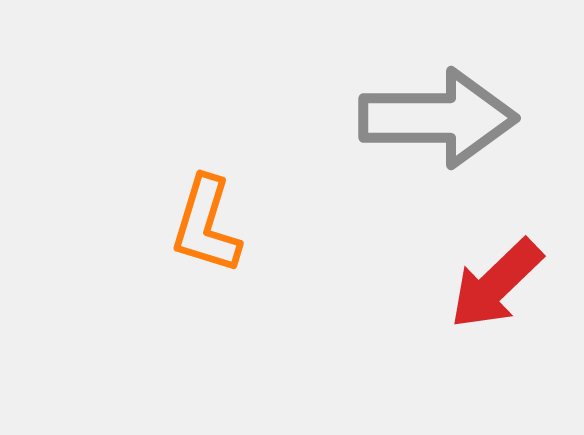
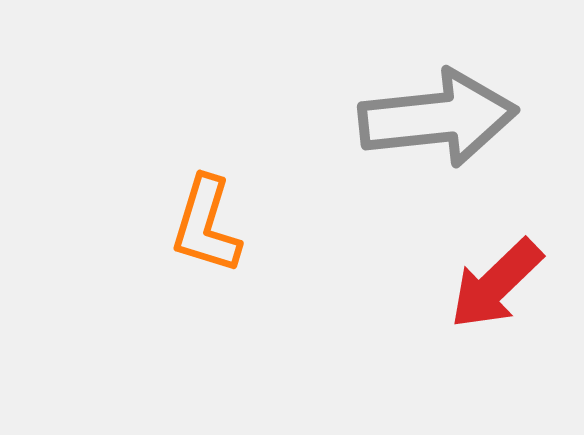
gray arrow: rotated 6 degrees counterclockwise
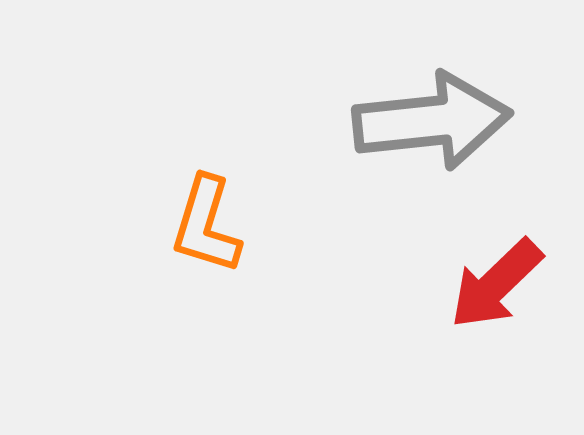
gray arrow: moved 6 px left, 3 px down
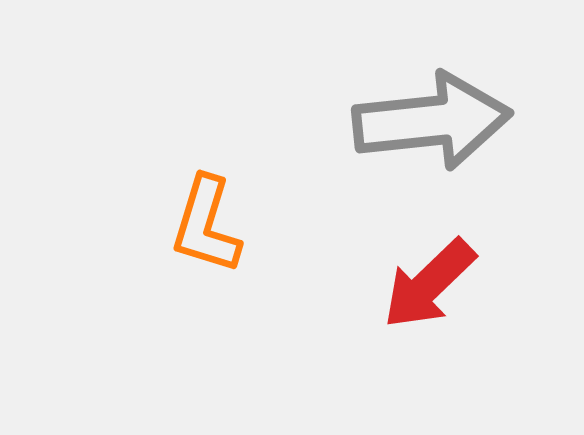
red arrow: moved 67 px left
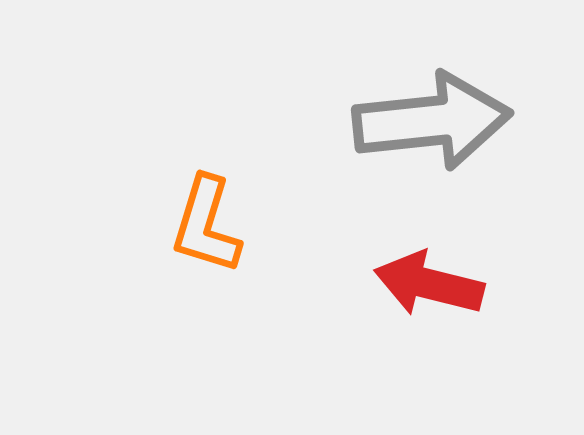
red arrow: rotated 58 degrees clockwise
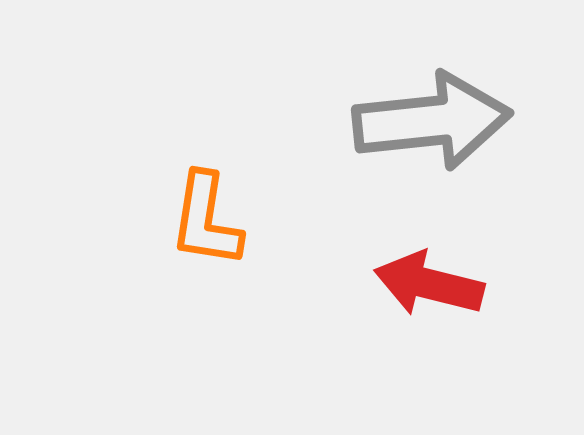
orange L-shape: moved 5 px up; rotated 8 degrees counterclockwise
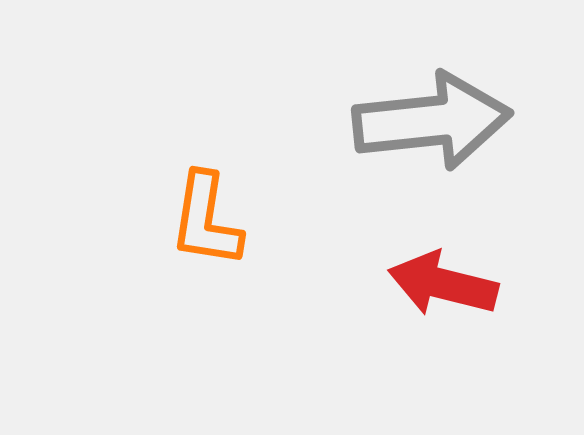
red arrow: moved 14 px right
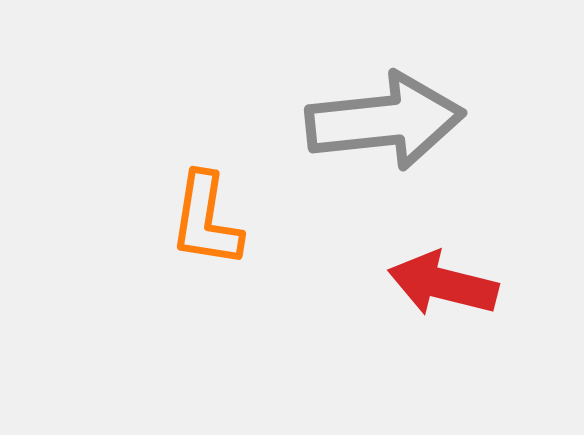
gray arrow: moved 47 px left
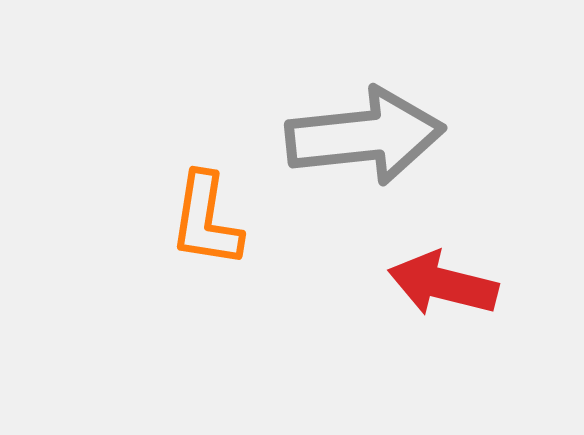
gray arrow: moved 20 px left, 15 px down
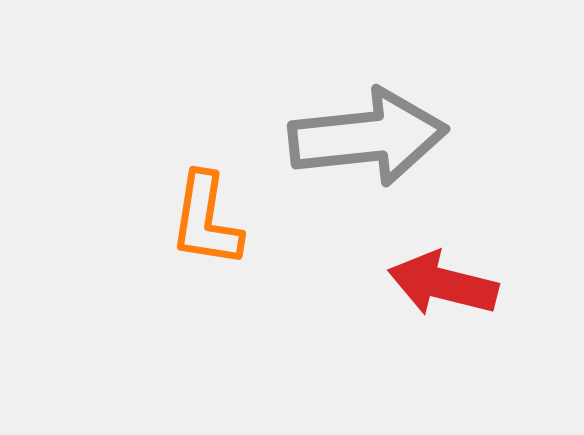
gray arrow: moved 3 px right, 1 px down
